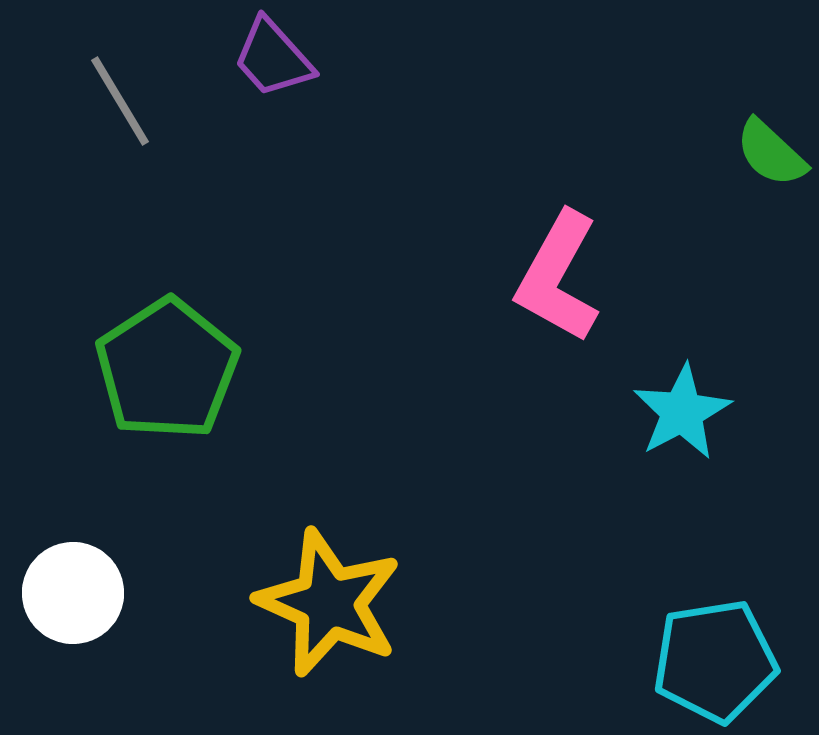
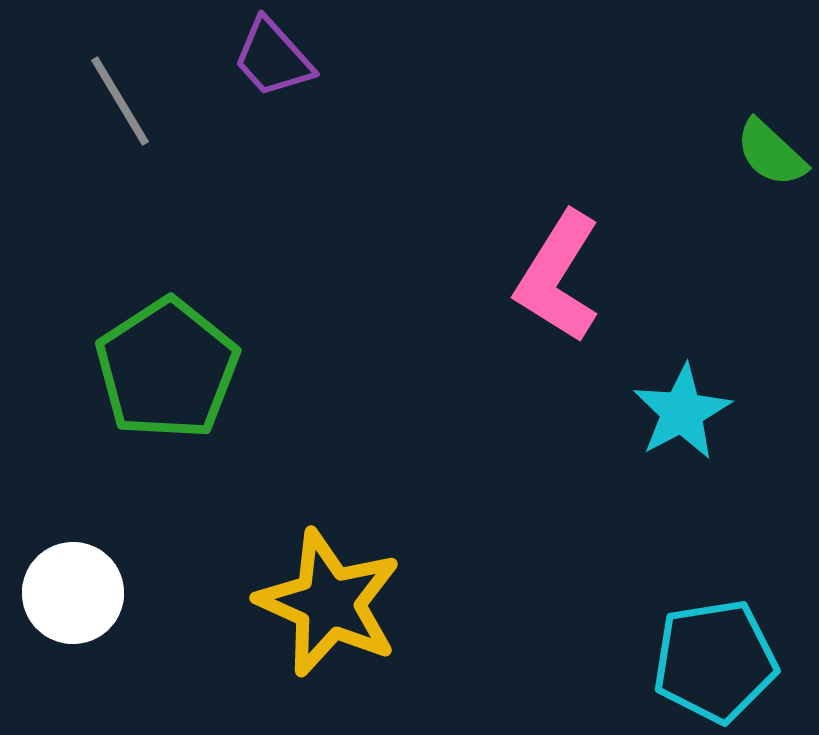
pink L-shape: rotated 3 degrees clockwise
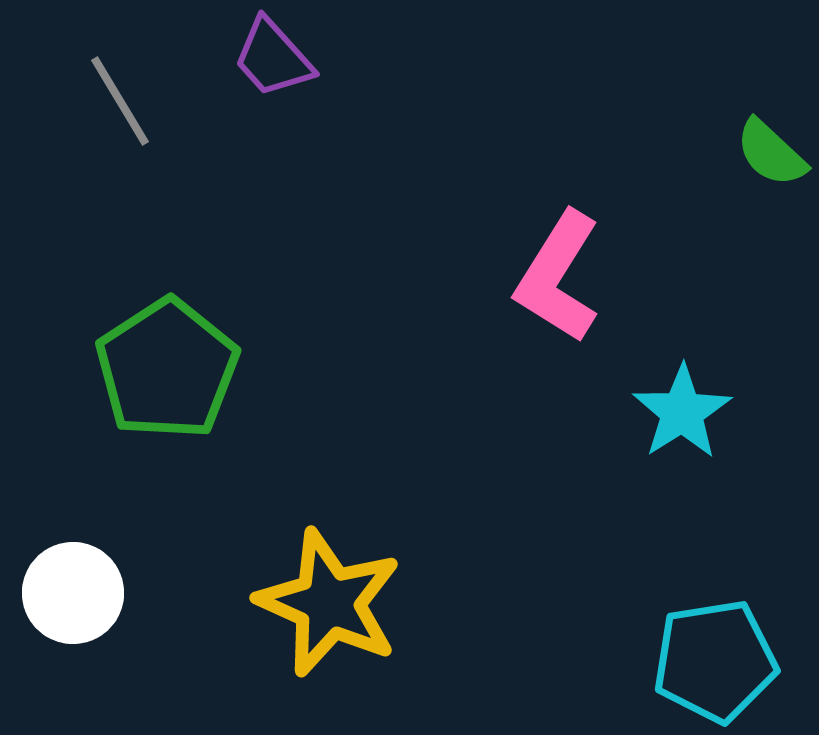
cyan star: rotated 4 degrees counterclockwise
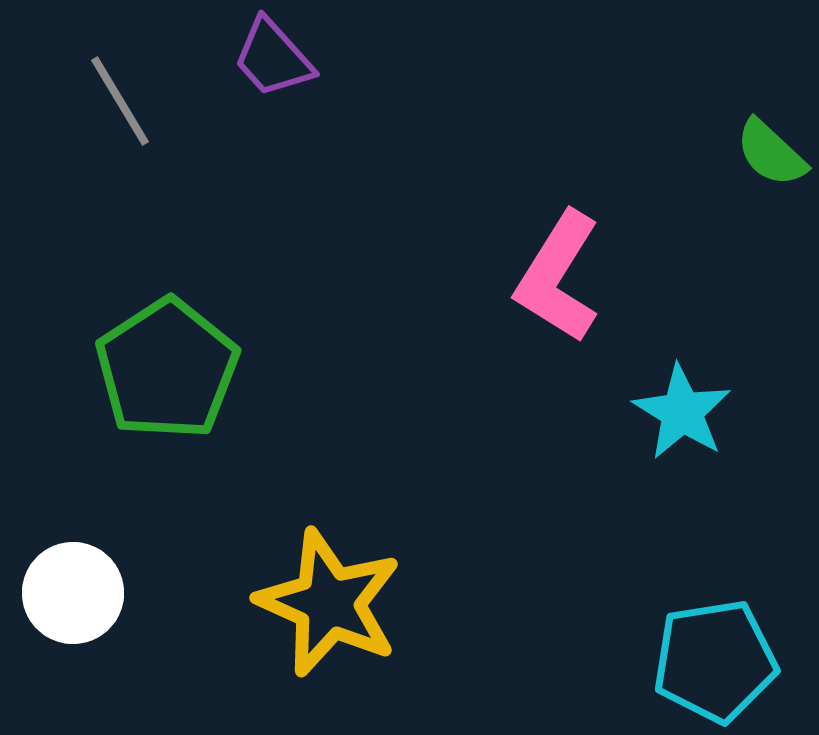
cyan star: rotated 8 degrees counterclockwise
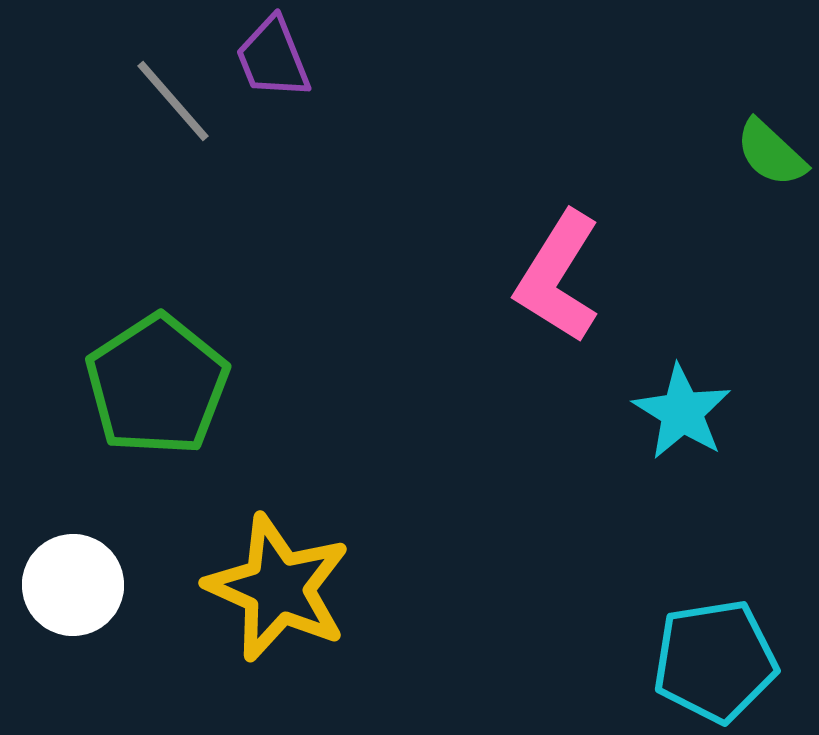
purple trapezoid: rotated 20 degrees clockwise
gray line: moved 53 px right; rotated 10 degrees counterclockwise
green pentagon: moved 10 px left, 16 px down
white circle: moved 8 px up
yellow star: moved 51 px left, 15 px up
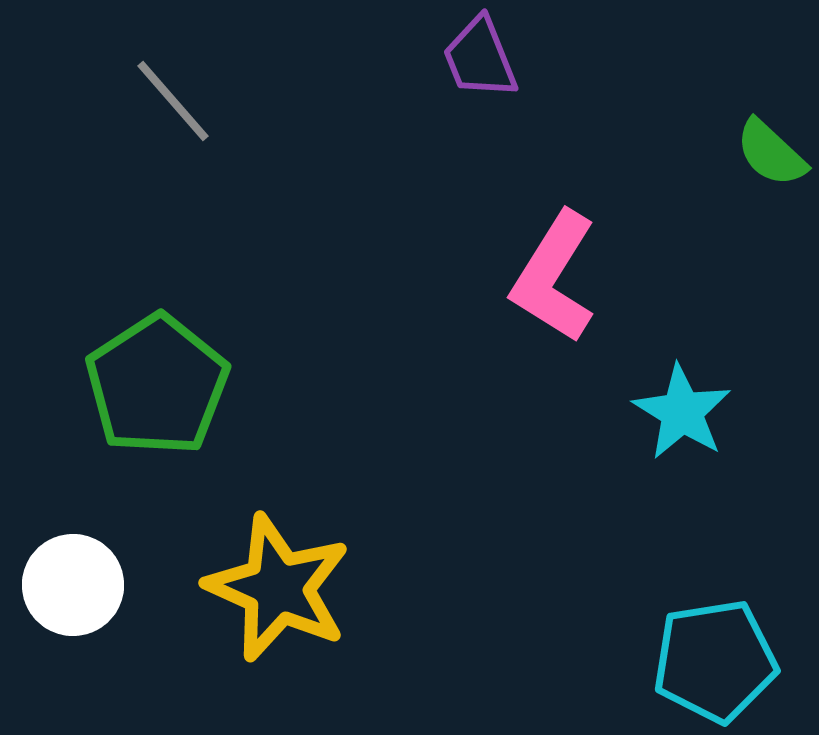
purple trapezoid: moved 207 px right
pink L-shape: moved 4 px left
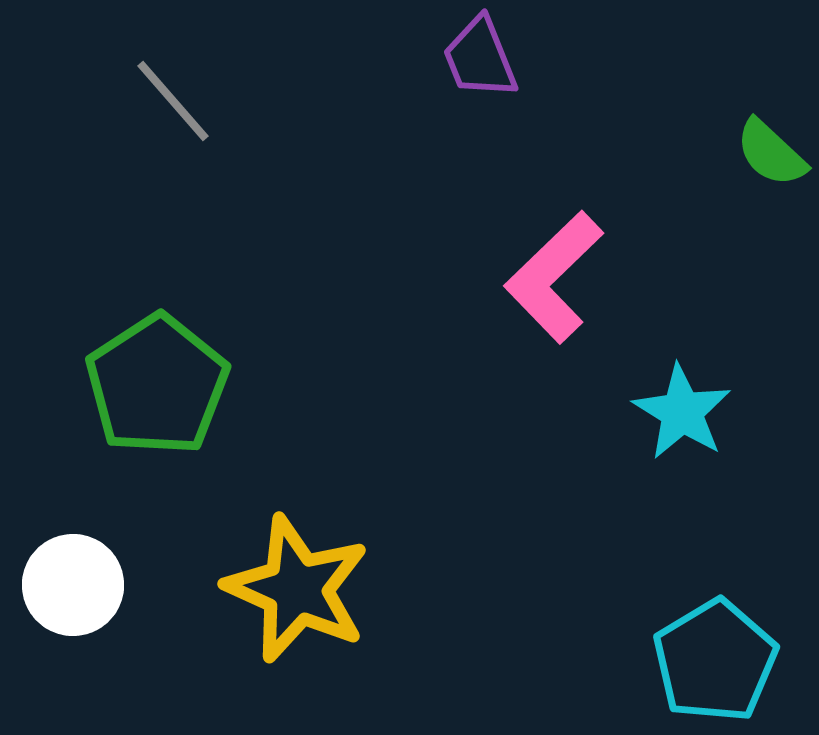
pink L-shape: rotated 14 degrees clockwise
yellow star: moved 19 px right, 1 px down
cyan pentagon: rotated 22 degrees counterclockwise
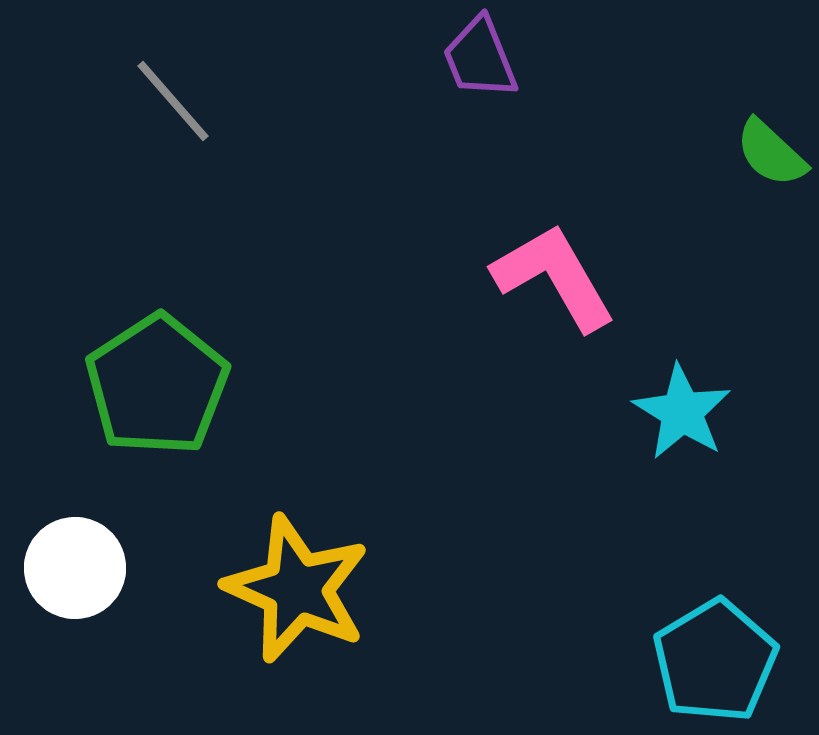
pink L-shape: rotated 104 degrees clockwise
white circle: moved 2 px right, 17 px up
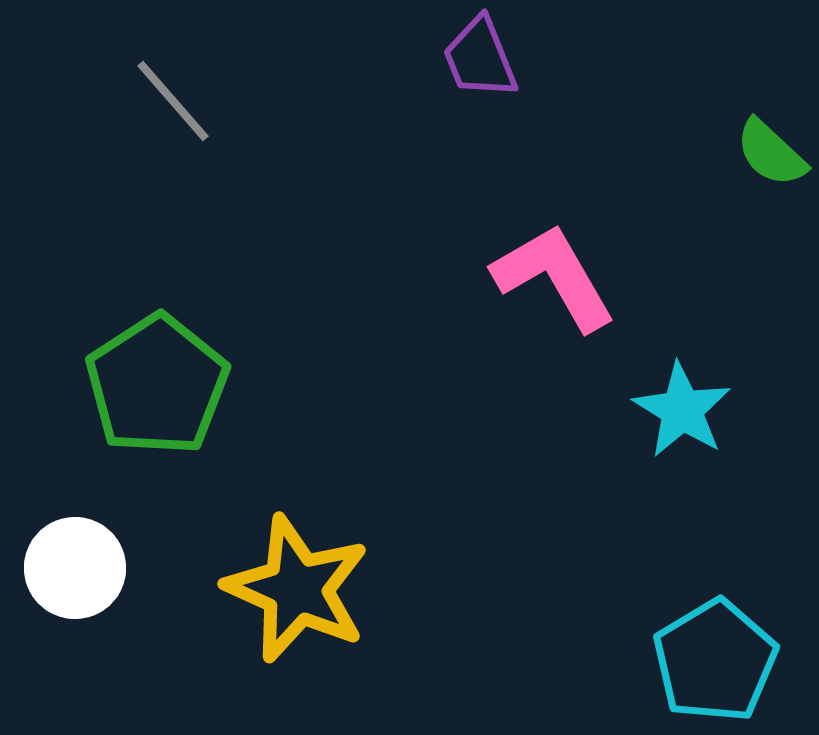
cyan star: moved 2 px up
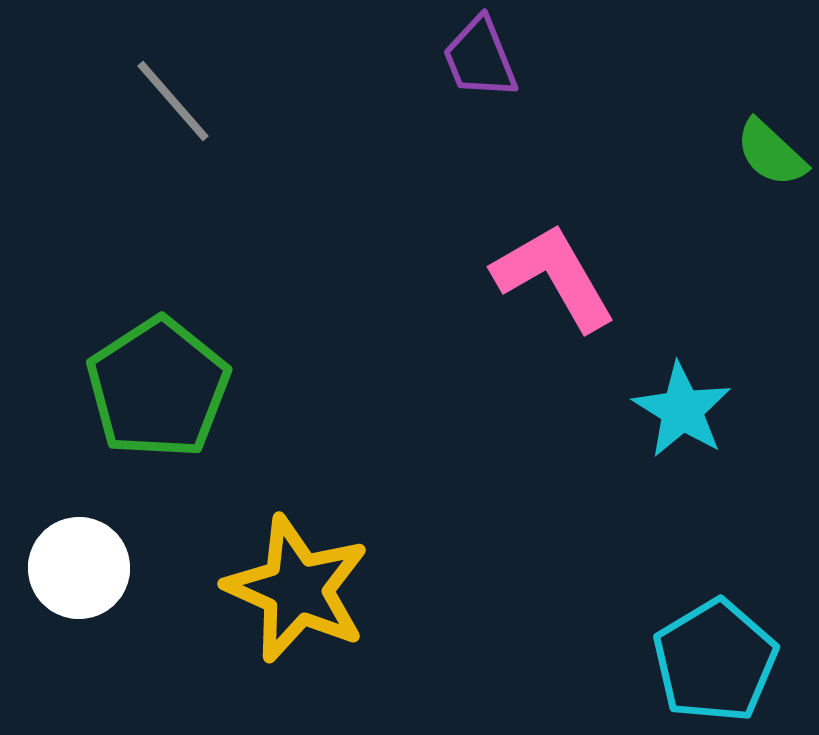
green pentagon: moved 1 px right, 3 px down
white circle: moved 4 px right
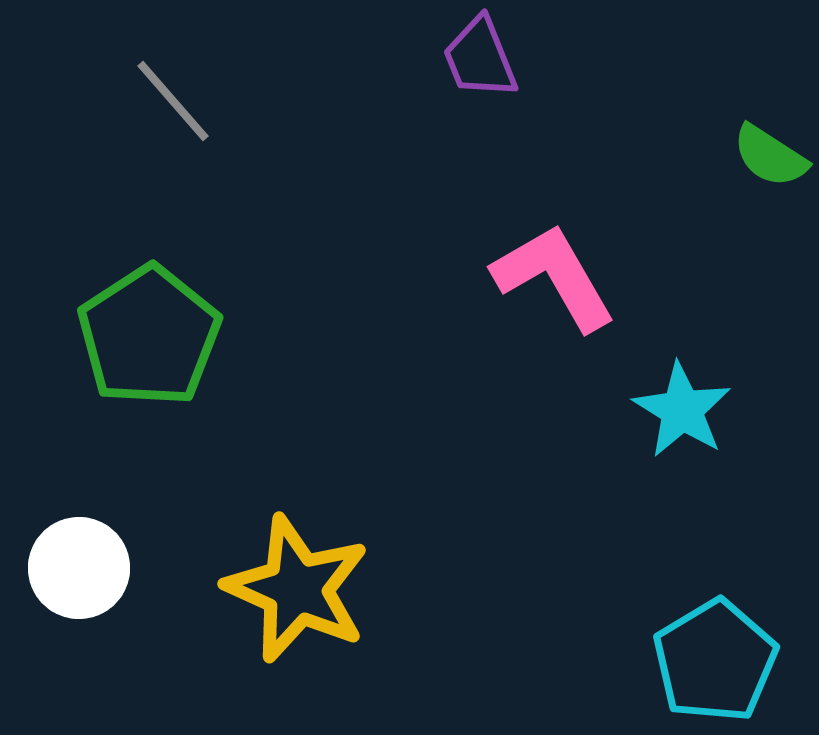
green semicircle: moved 1 px left, 3 px down; rotated 10 degrees counterclockwise
green pentagon: moved 9 px left, 52 px up
